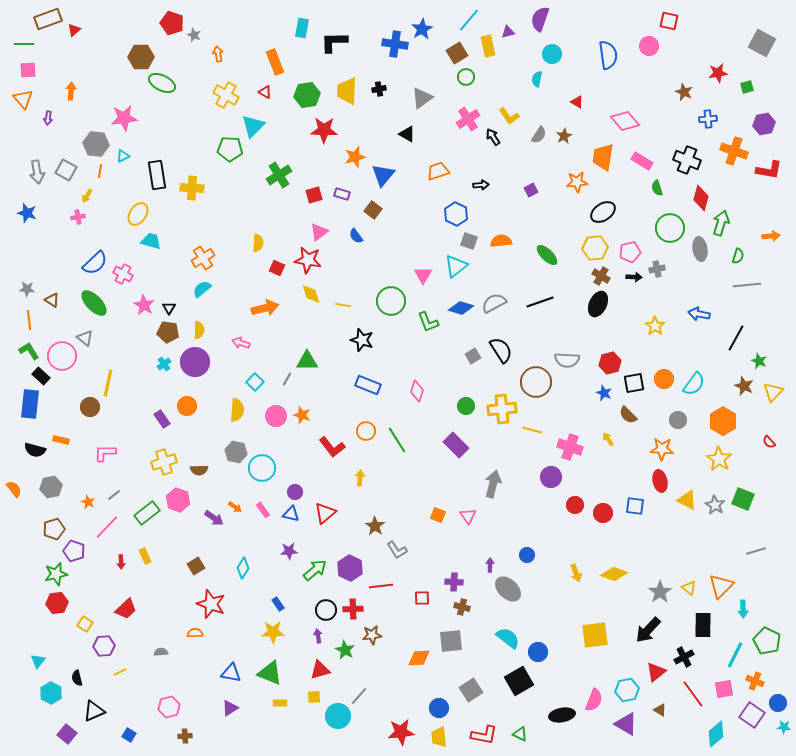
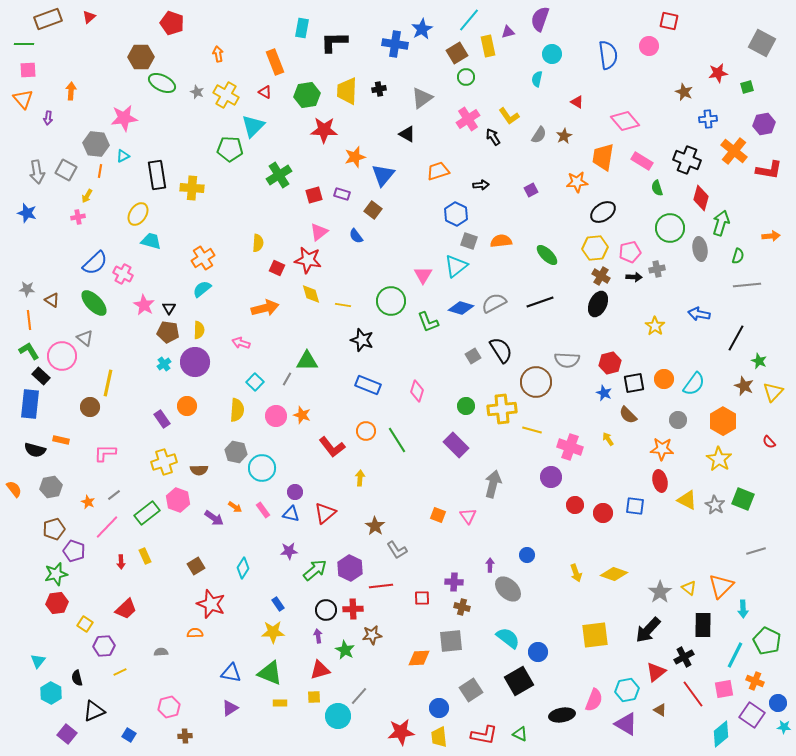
red triangle at (74, 30): moved 15 px right, 13 px up
gray star at (194, 35): moved 3 px right, 57 px down
orange cross at (734, 151): rotated 20 degrees clockwise
cyan diamond at (716, 734): moved 5 px right
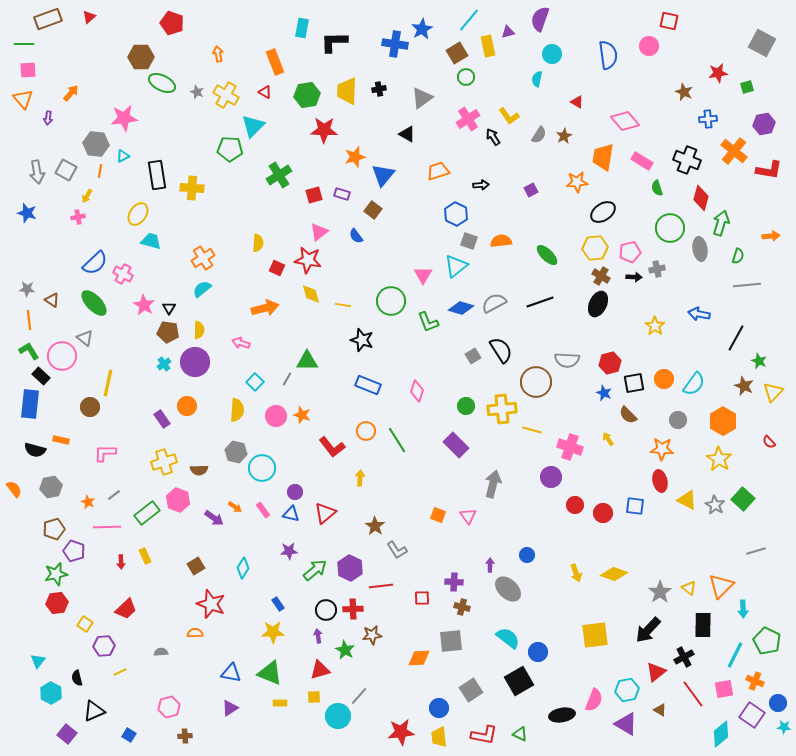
orange arrow at (71, 91): moved 2 px down; rotated 36 degrees clockwise
green square at (743, 499): rotated 20 degrees clockwise
pink line at (107, 527): rotated 44 degrees clockwise
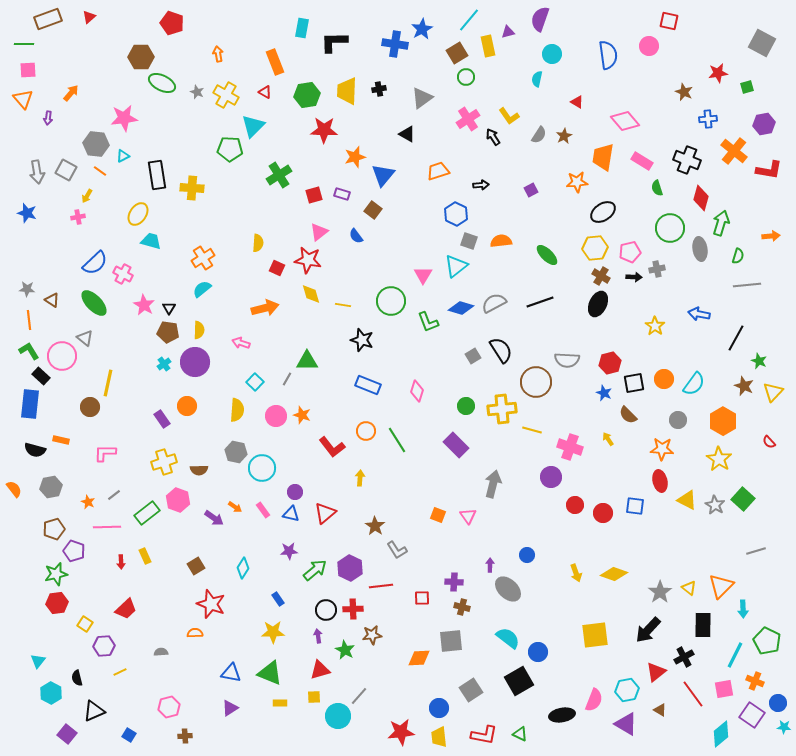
orange line at (100, 171): rotated 64 degrees counterclockwise
blue rectangle at (278, 604): moved 5 px up
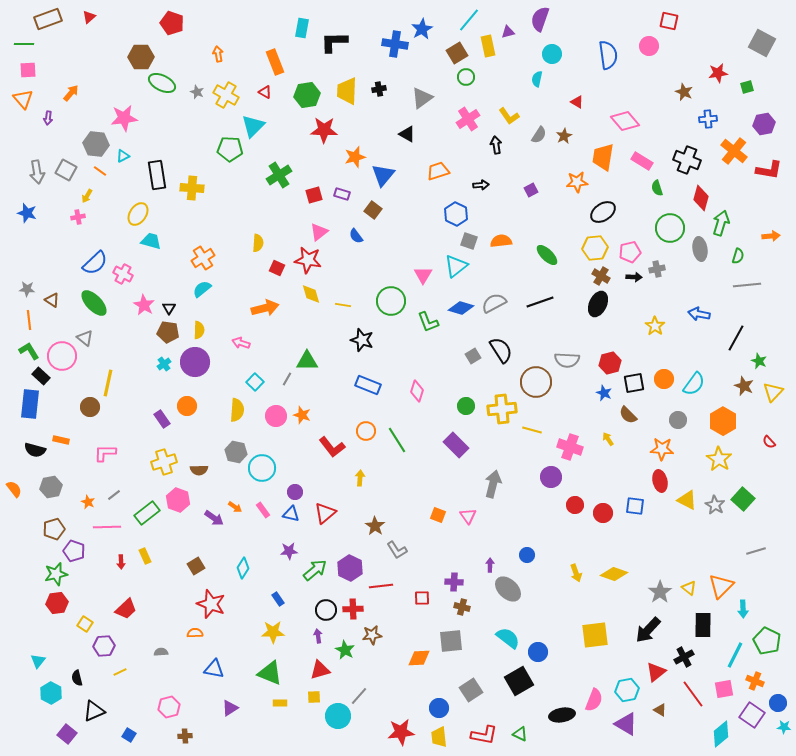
black arrow at (493, 137): moved 3 px right, 8 px down; rotated 24 degrees clockwise
blue triangle at (231, 673): moved 17 px left, 4 px up
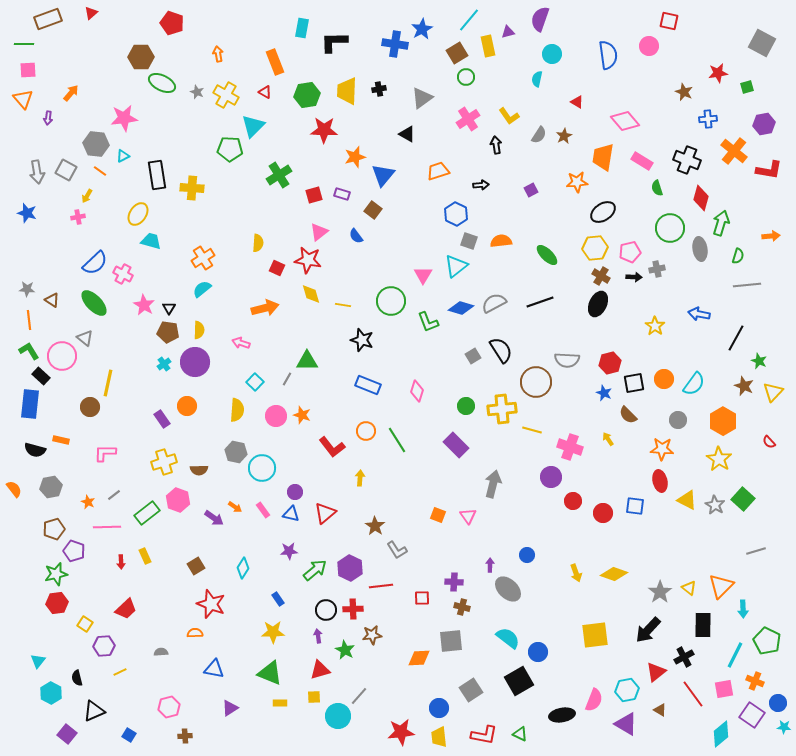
red triangle at (89, 17): moved 2 px right, 4 px up
red circle at (575, 505): moved 2 px left, 4 px up
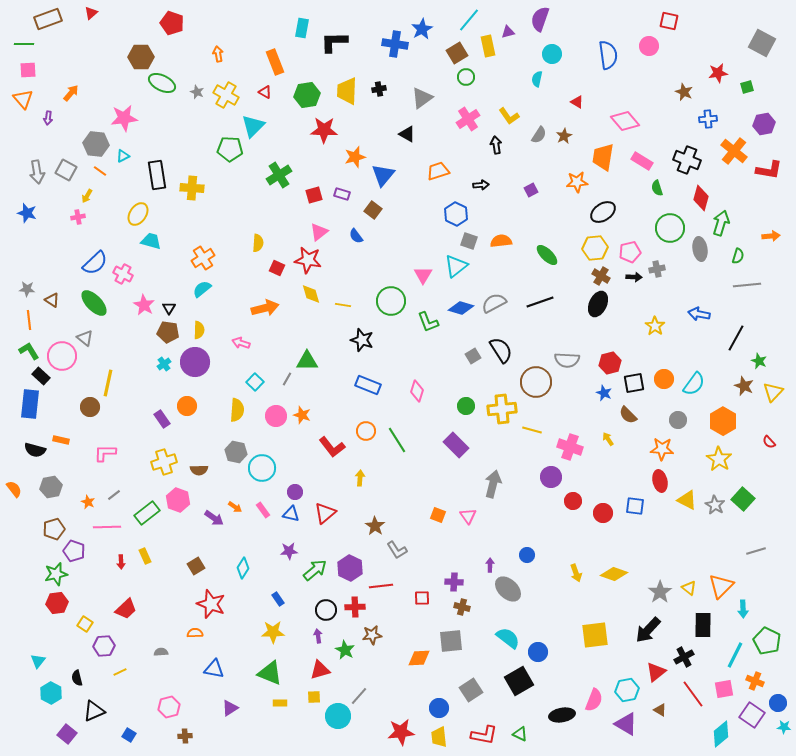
red cross at (353, 609): moved 2 px right, 2 px up
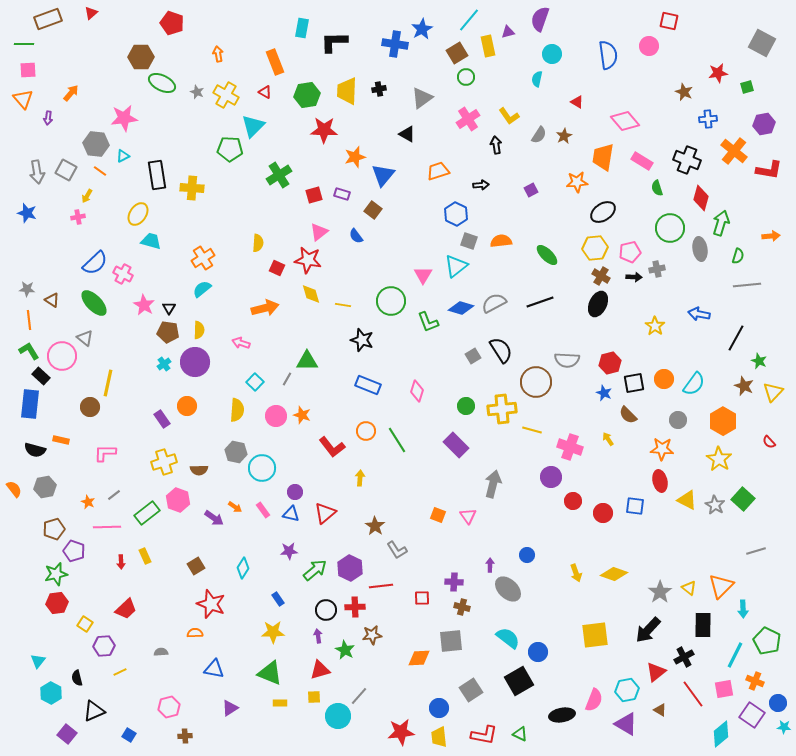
gray hexagon at (51, 487): moved 6 px left
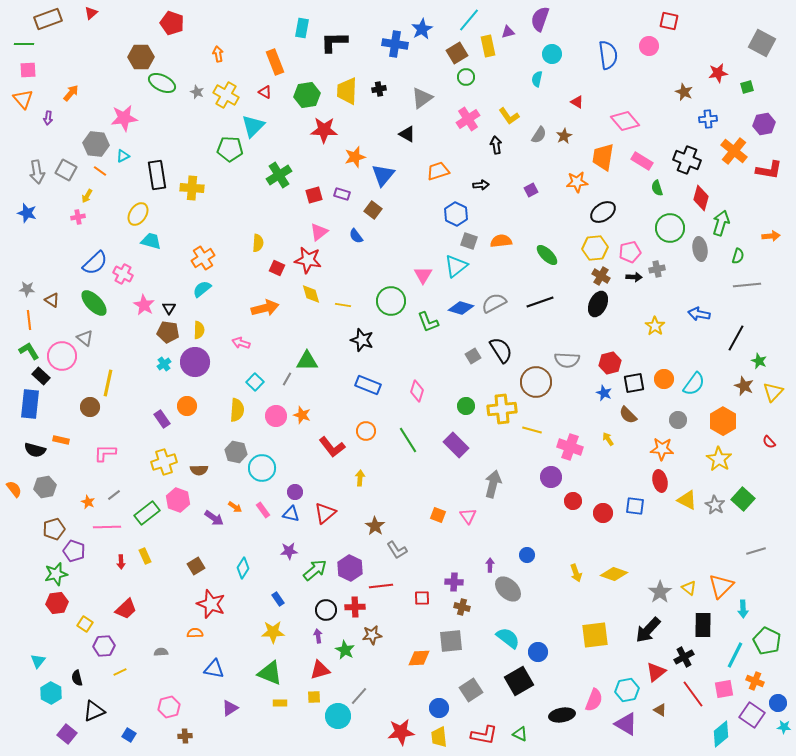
green line at (397, 440): moved 11 px right
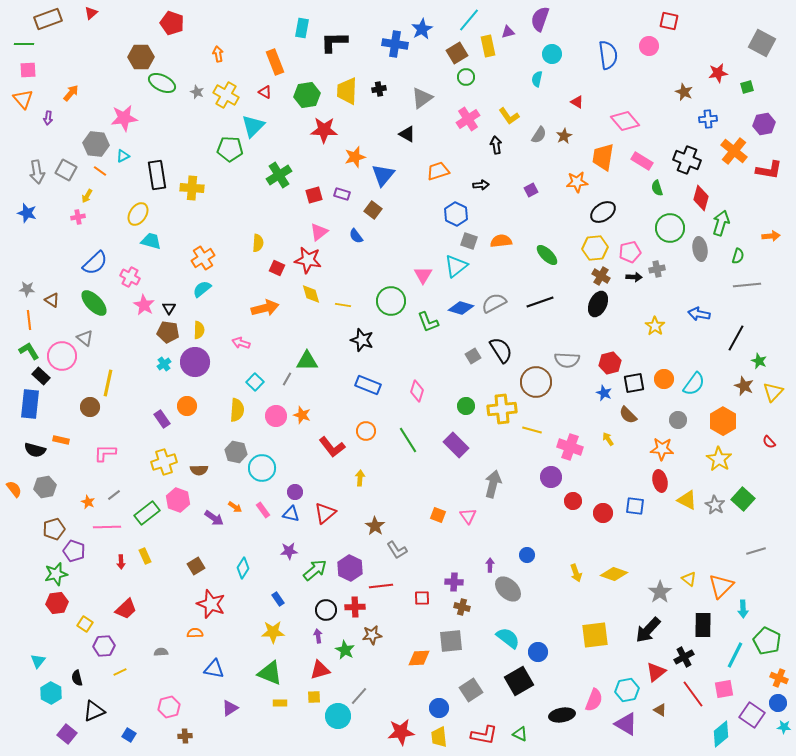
pink cross at (123, 274): moved 7 px right, 3 px down
yellow triangle at (689, 588): moved 9 px up
orange cross at (755, 681): moved 24 px right, 3 px up
